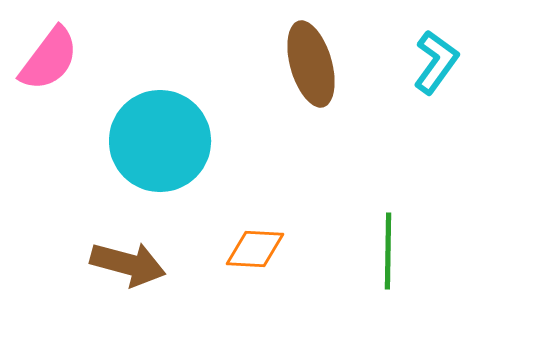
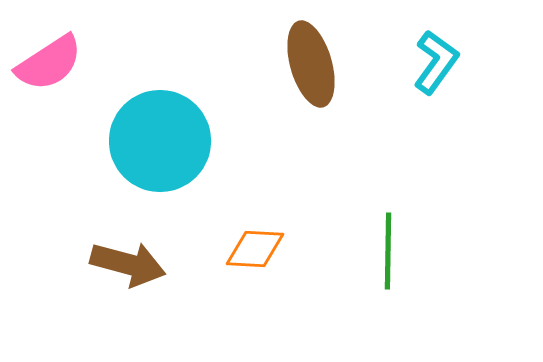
pink semicircle: moved 4 px down; rotated 20 degrees clockwise
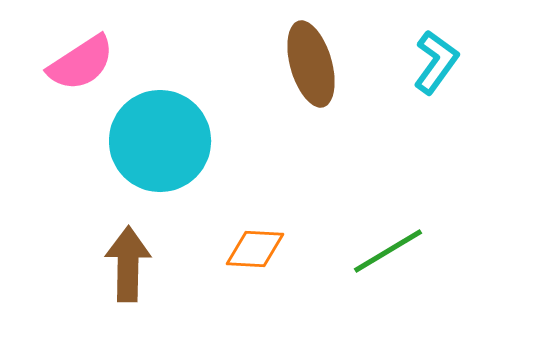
pink semicircle: moved 32 px right
green line: rotated 58 degrees clockwise
brown arrow: rotated 104 degrees counterclockwise
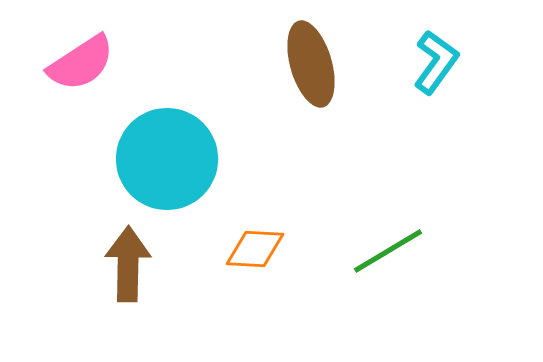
cyan circle: moved 7 px right, 18 px down
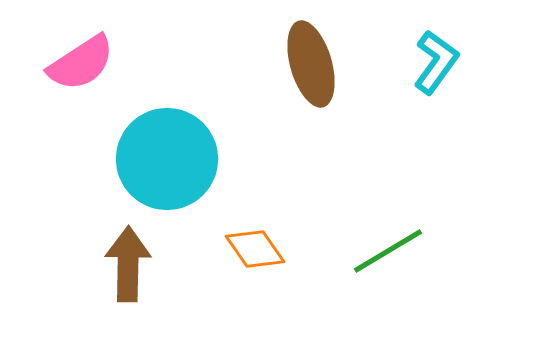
orange diamond: rotated 52 degrees clockwise
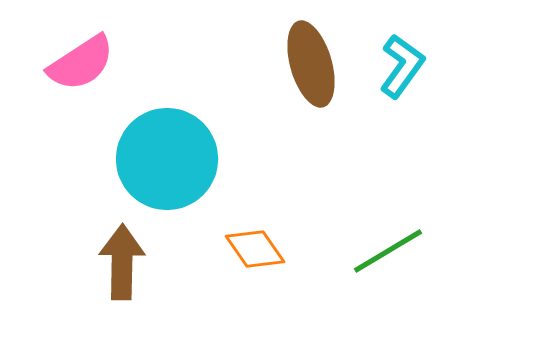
cyan L-shape: moved 34 px left, 4 px down
brown arrow: moved 6 px left, 2 px up
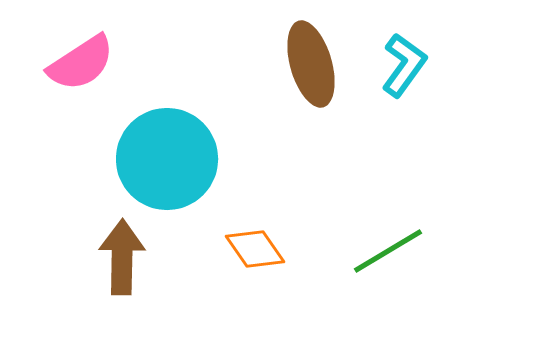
cyan L-shape: moved 2 px right, 1 px up
brown arrow: moved 5 px up
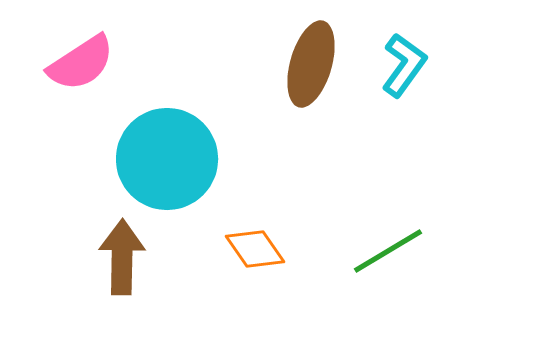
brown ellipse: rotated 32 degrees clockwise
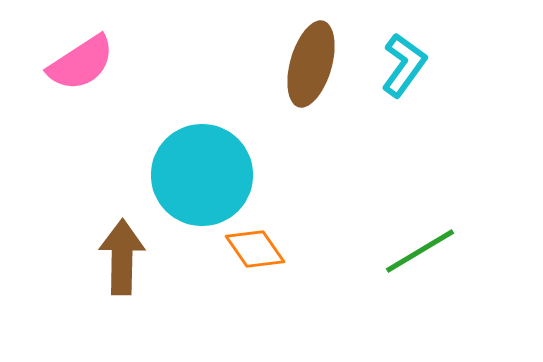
cyan circle: moved 35 px right, 16 px down
green line: moved 32 px right
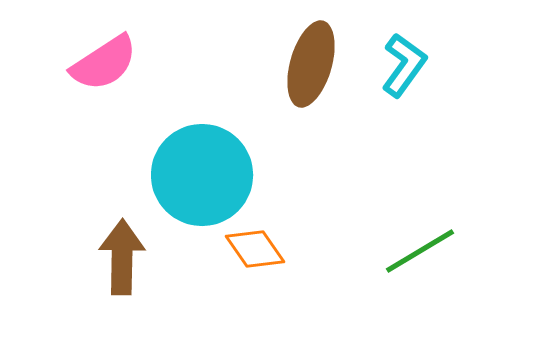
pink semicircle: moved 23 px right
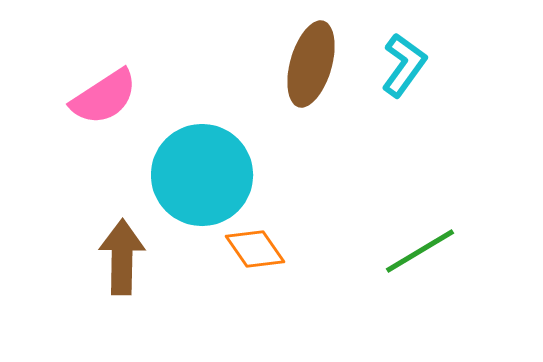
pink semicircle: moved 34 px down
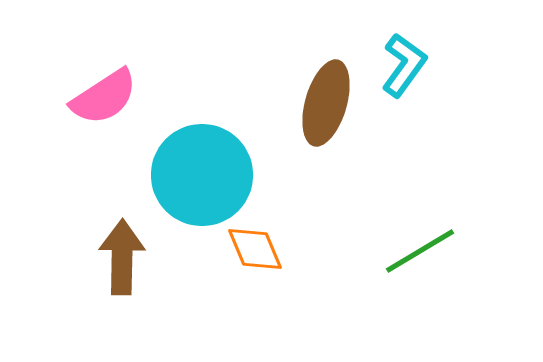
brown ellipse: moved 15 px right, 39 px down
orange diamond: rotated 12 degrees clockwise
